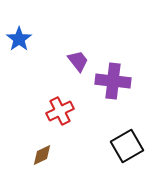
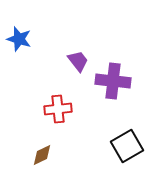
blue star: rotated 20 degrees counterclockwise
red cross: moved 2 px left, 2 px up; rotated 20 degrees clockwise
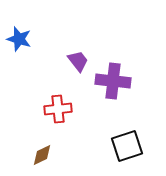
black square: rotated 12 degrees clockwise
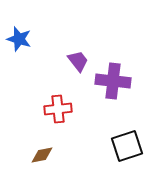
brown diamond: rotated 15 degrees clockwise
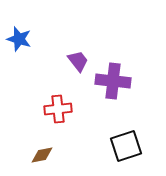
black square: moved 1 px left
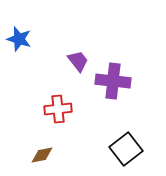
black square: moved 3 px down; rotated 20 degrees counterclockwise
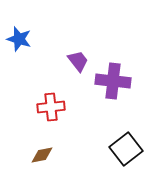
red cross: moved 7 px left, 2 px up
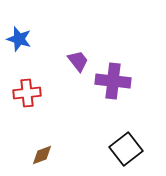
red cross: moved 24 px left, 14 px up
brown diamond: rotated 10 degrees counterclockwise
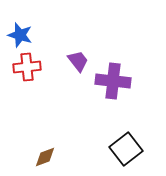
blue star: moved 1 px right, 4 px up
red cross: moved 26 px up
brown diamond: moved 3 px right, 2 px down
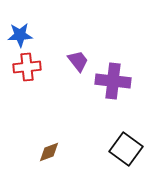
blue star: rotated 20 degrees counterclockwise
black square: rotated 16 degrees counterclockwise
brown diamond: moved 4 px right, 5 px up
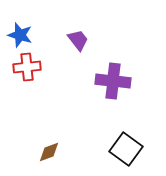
blue star: rotated 20 degrees clockwise
purple trapezoid: moved 21 px up
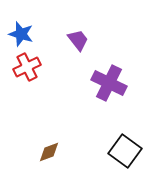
blue star: moved 1 px right, 1 px up
red cross: rotated 20 degrees counterclockwise
purple cross: moved 4 px left, 2 px down; rotated 20 degrees clockwise
black square: moved 1 px left, 2 px down
